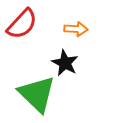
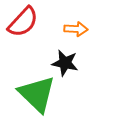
red semicircle: moved 1 px right, 2 px up
black star: rotated 16 degrees counterclockwise
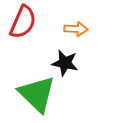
red semicircle: rotated 20 degrees counterclockwise
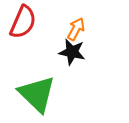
orange arrow: rotated 65 degrees counterclockwise
black star: moved 7 px right, 11 px up
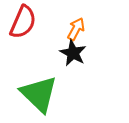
black star: moved 1 px right, 1 px down; rotated 16 degrees clockwise
green triangle: moved 2 px right
